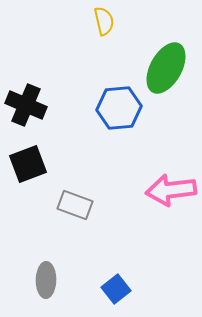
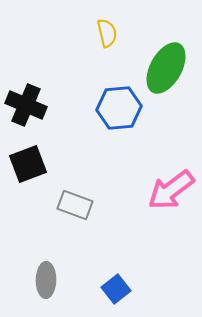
yellow semicircle: moved 3 px right, 12 px down
pink arrow: rotated 30 degrees counterclockwise
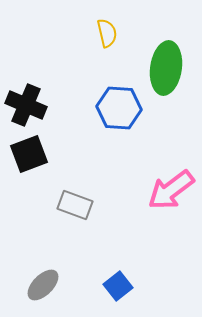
green ellipse: rotated 21 degrees counterclockwise
blue hexagon: rotated 9 degrees clockwise
black square: moved 1 px right, 10 px up
gray ellipse: moved 3 px left, 5 px down; rotated 44 degrees clockwise
blue square: moved 2 px right, 3 px up
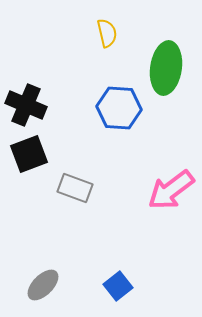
gray rectangle: moved 17 px up
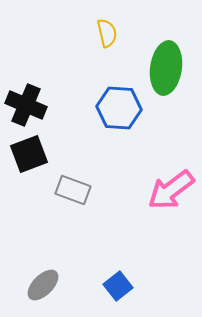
gray rectangle: moved 2 px left, 2 px down
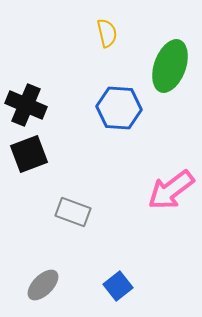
green ellipse: moved 4 px right, 2 px up; rotated 12 degrees clockwise
gray rectangle: moved 22 px down
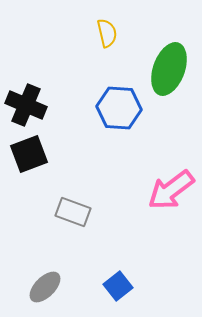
green ellipse: moved 1 px left, 3 px down
gray ellipse: moved 2 px right, 2 px down
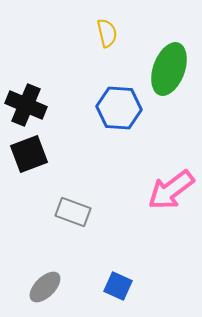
blue square: rotated 28 degrees counterclockwise
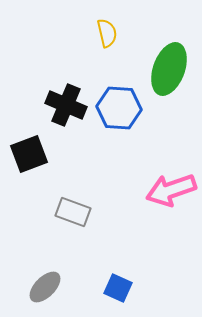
black cross: moved 40 px right
pink arrow: rotated 18 degrees clockwise
blue square: moved 2 px down
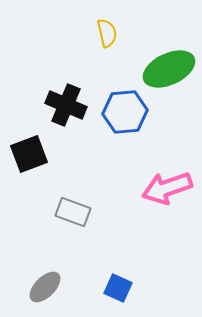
green ellipse: rotated 45 degrees clockwise
blue hexagon: moved 6 px right, 4 px down; rotated 9 degrees counterclockwise
pink arrow: moved 4 px left, 2 px up
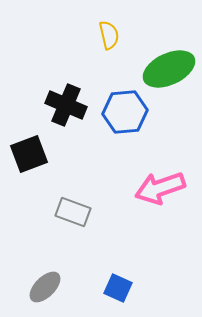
yellow semicircle: moved 2 px right, 2 px down
pink arrow: moved 7 px left
